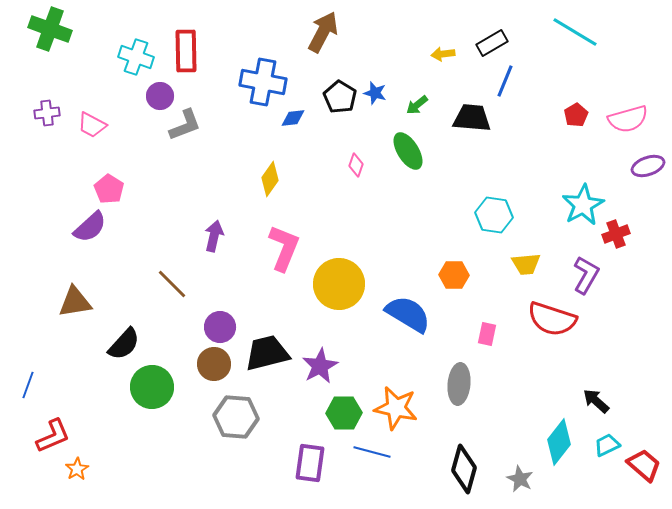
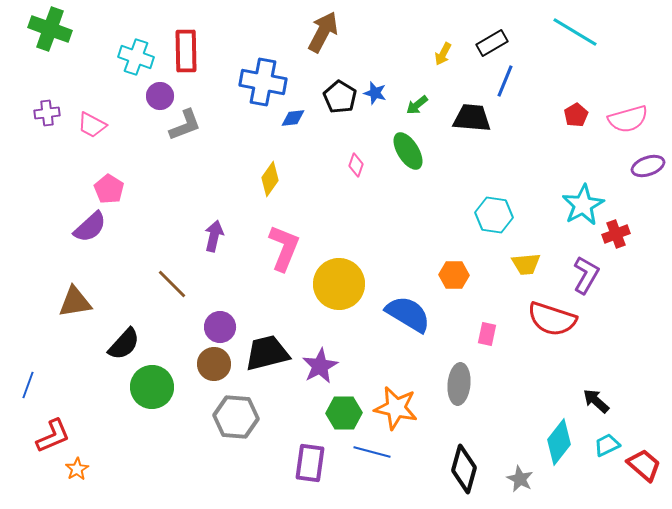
yellow arrow at (443, 54): rotated 55 degrees counterclockwise
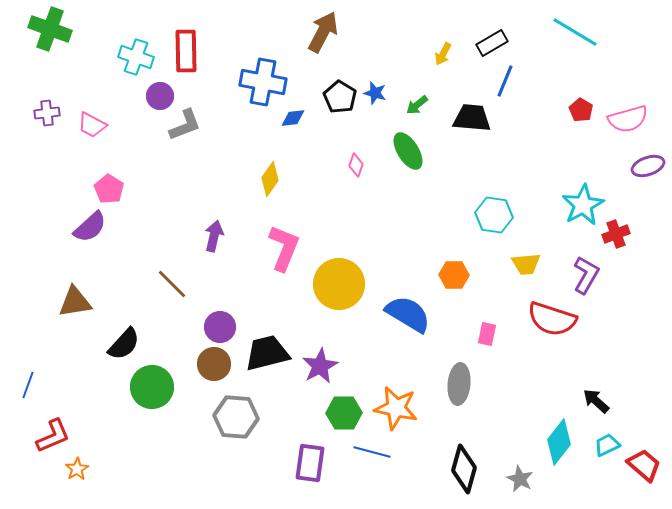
red pentagon at (576, 115): moved 5 px right, 5 px up; rotated 10 degrees counterclockwise
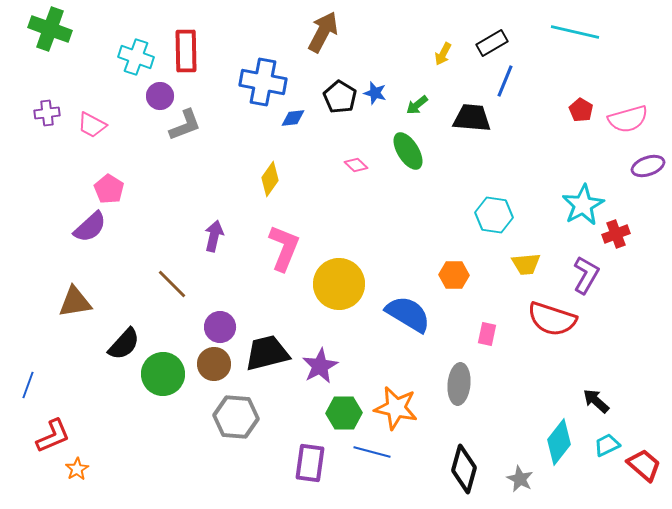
cyan line at (575, 32): rotated 18 degrees counterclockwise
pink diamond at (356, 165): rotated 65 degrees counterclockwise
green circle at (152, 387): moved 11 px right, 13 px up
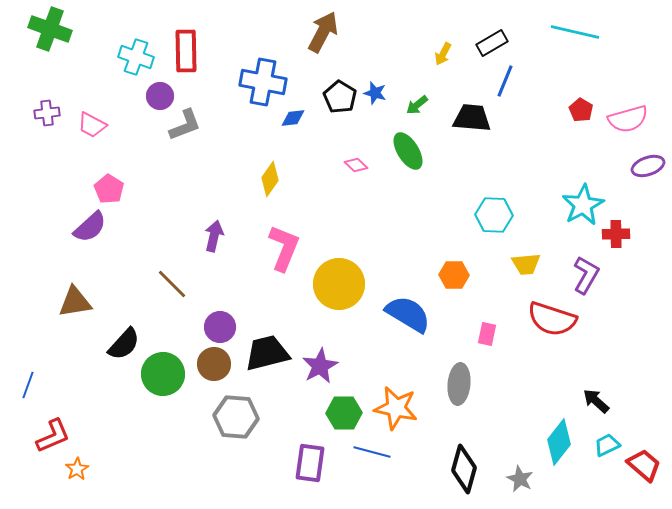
cyan hexagon at (494, 215): rotated 6 degrees counterclockwise
red cross at (616, 234): rotated 20 degrees clockwise
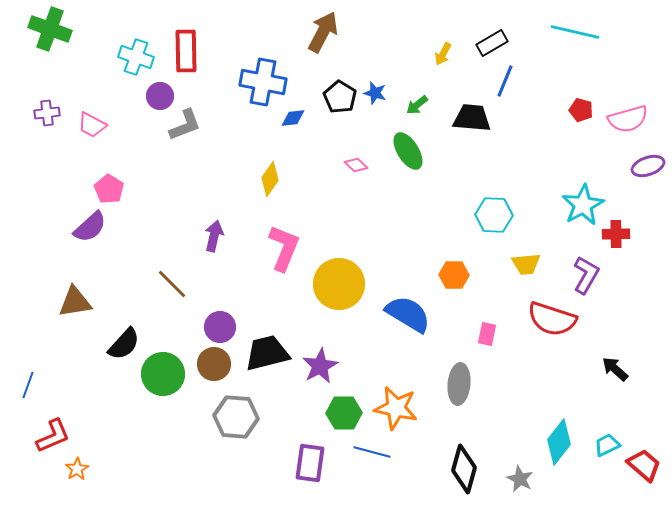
red pentagon at (581, 110): rotated 15 degrees counterclockwise
black arrow at (596, 401): moved 19 px right, 32 px up
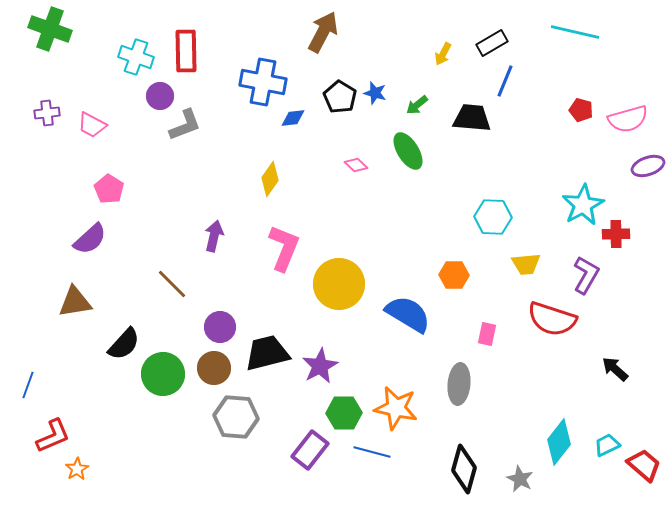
cyan hexagon at (494, 215): moved 1 px left, 2 px down
purple semicircle at (90, 227): moved 12 px down
brown circle at (214, 364): moved 4 px down
purple rectangle at (310, 463): moved 13 px up; rotated 30 degrees clockwise
